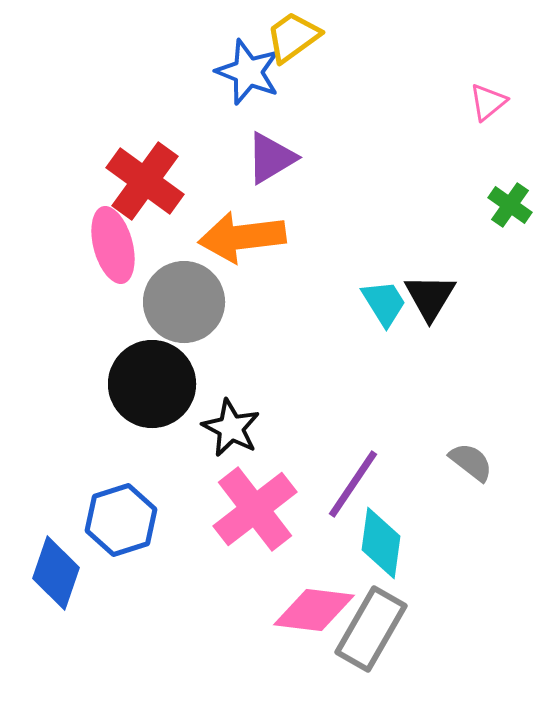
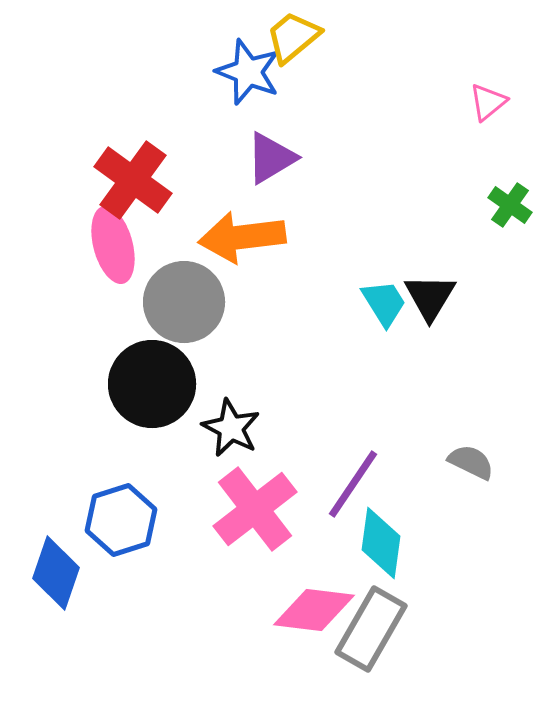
yellow trapezoid: rotated 4 degrees counterclockwise
red cross: moved 12 px left, 1 px up
gray semicircle: rotated 12 degrees counterclockwise
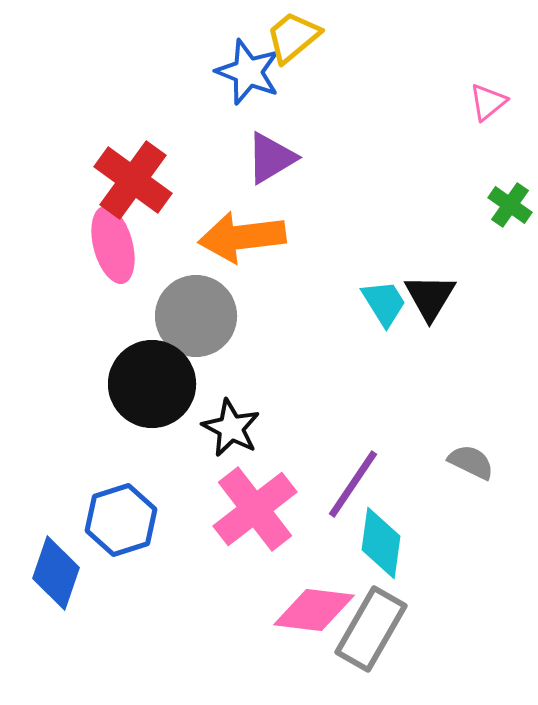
gray circle: moved 12 px right, 14 px down
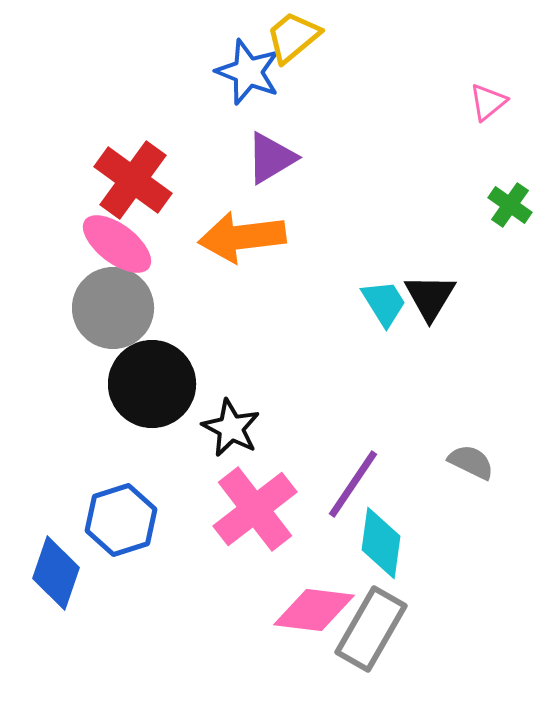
pink ellipse: moved 4 px right, 1 px up; rotated 38 degrees counterclockwise
gray circle: moved 83 px left, 8 px up
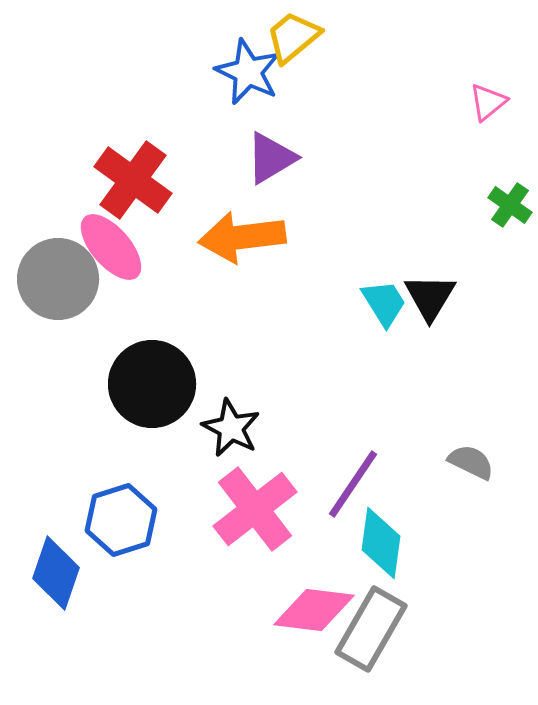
blue star: rotated 4 degrees clockwise
pink ellipse: moved 6 px left, 3 px down; rotated 12 degrees clockwise
gray circle: moved 55 px left, 29 px up
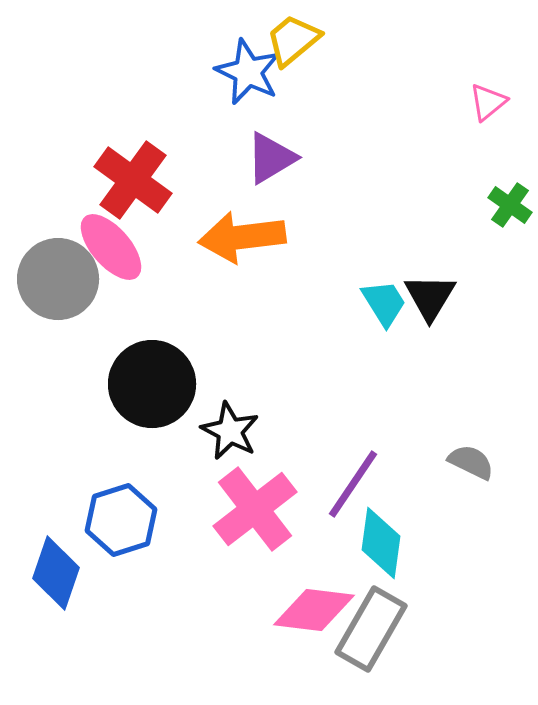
yellow trapezoid: moved 3 px down
black star: moved 1 px left, 3 px down
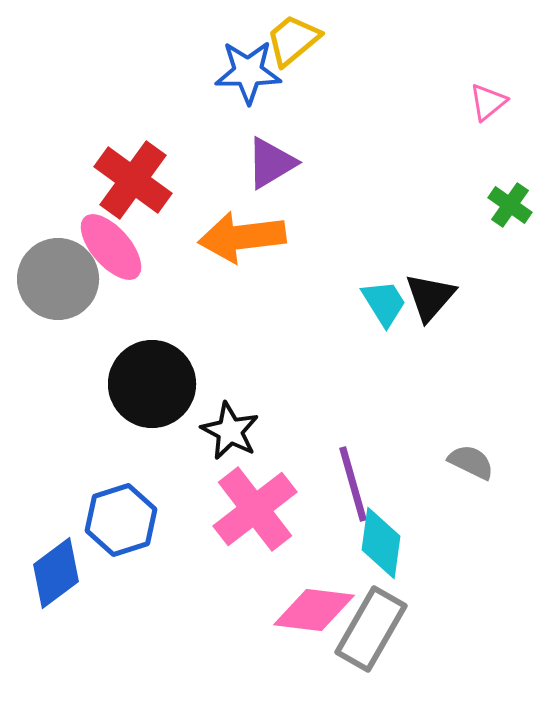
blue star: rotated 26 degrees counterclockwise
purple triangle: moved 5 px down
black triangle: rotated 10 degrees clockwise
purple line: rotated 50 degrees counterclockwise
blue diamond: rotated 34 degrees clockwise
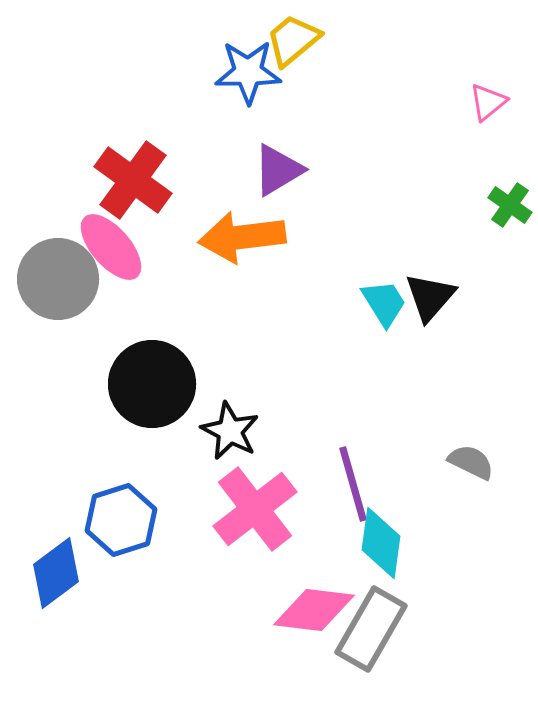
purple triangle: moved 7 px right, 7 px down
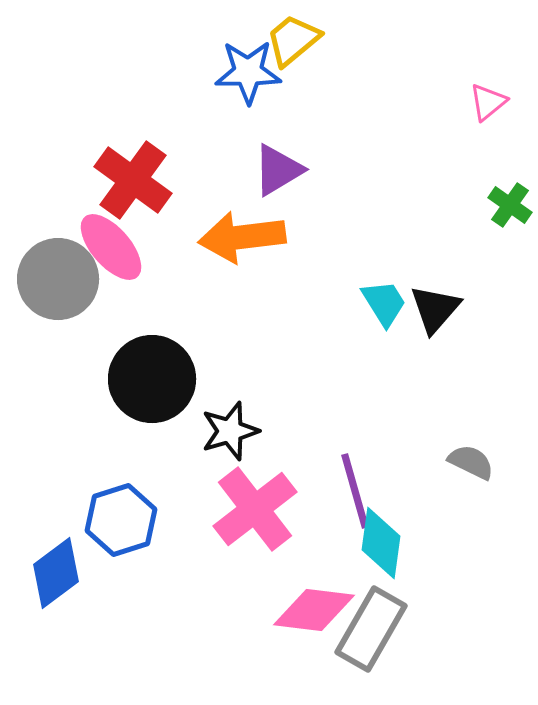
black triangle: moved 5 px right, 12 px down
black circle: moved 5 px up
black star: rotated 28 degrees clockwise
purple line: moved 2 px right, 7 px down
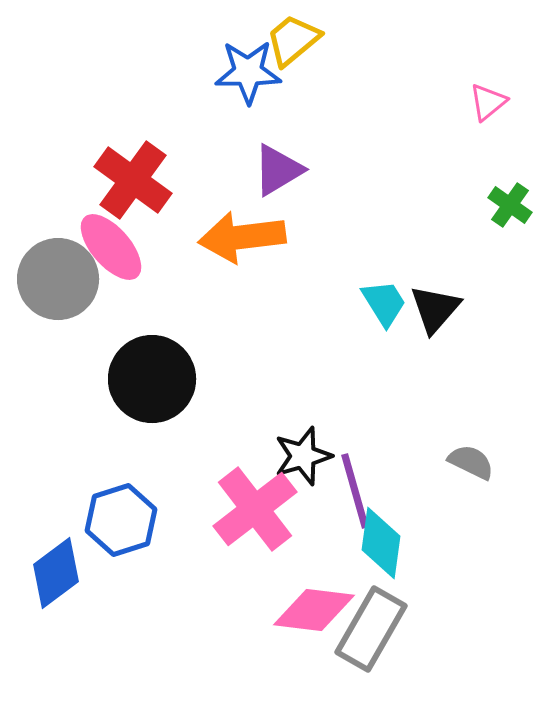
black star: moved 73 px right, 25 px down
